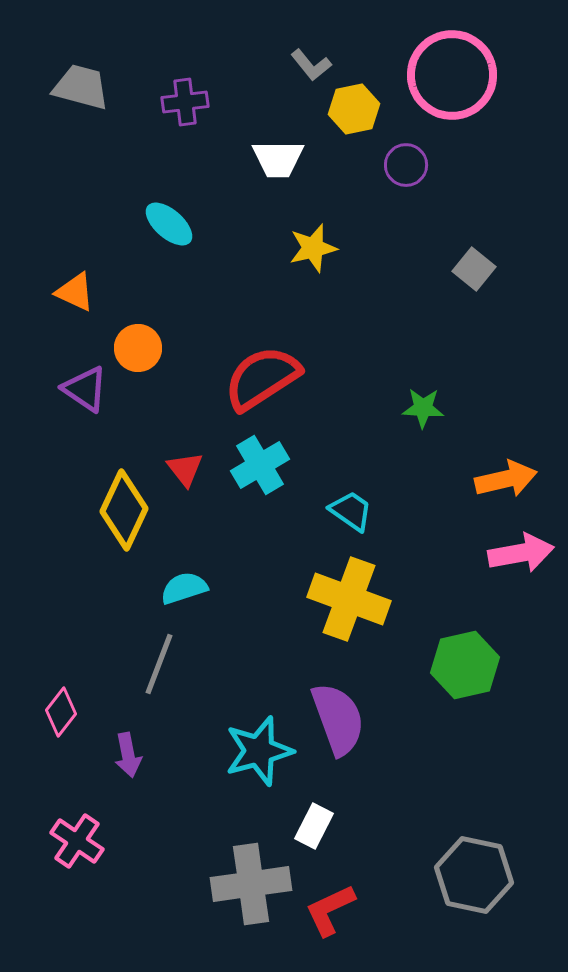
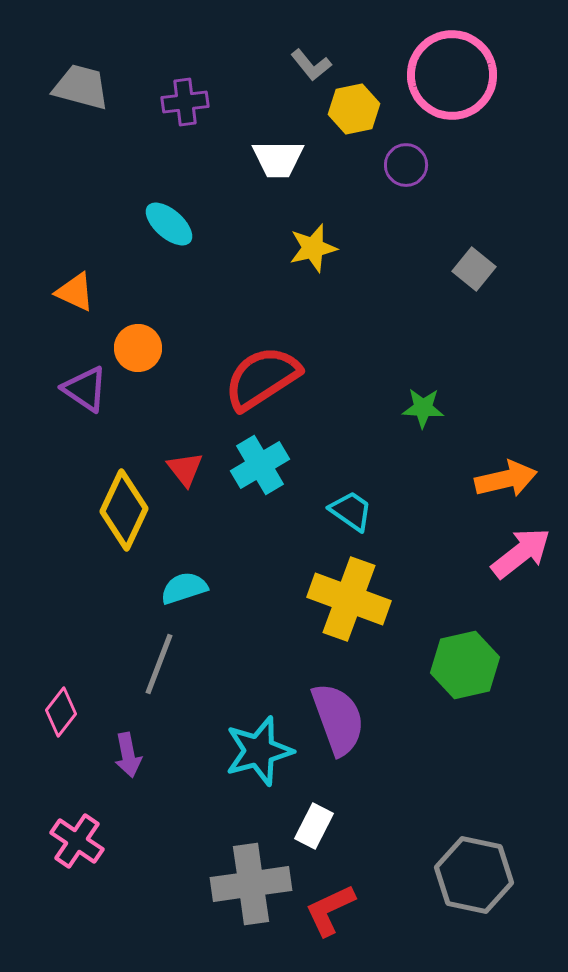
pink arrow: rotated 28 degrees counterclockwise
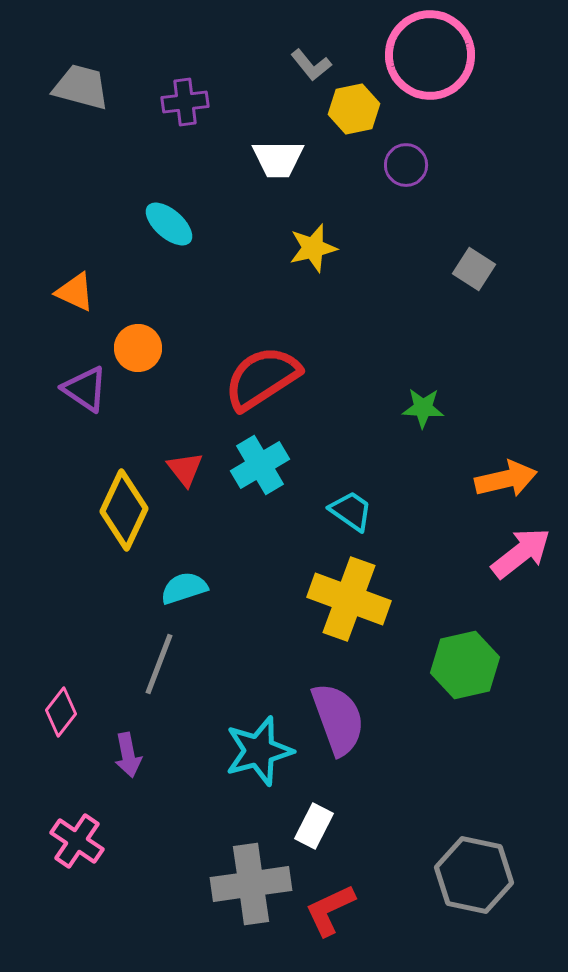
pink circle: moved 22 px left, 20 px up
gray square: rotated 6 degrees counterclockwise
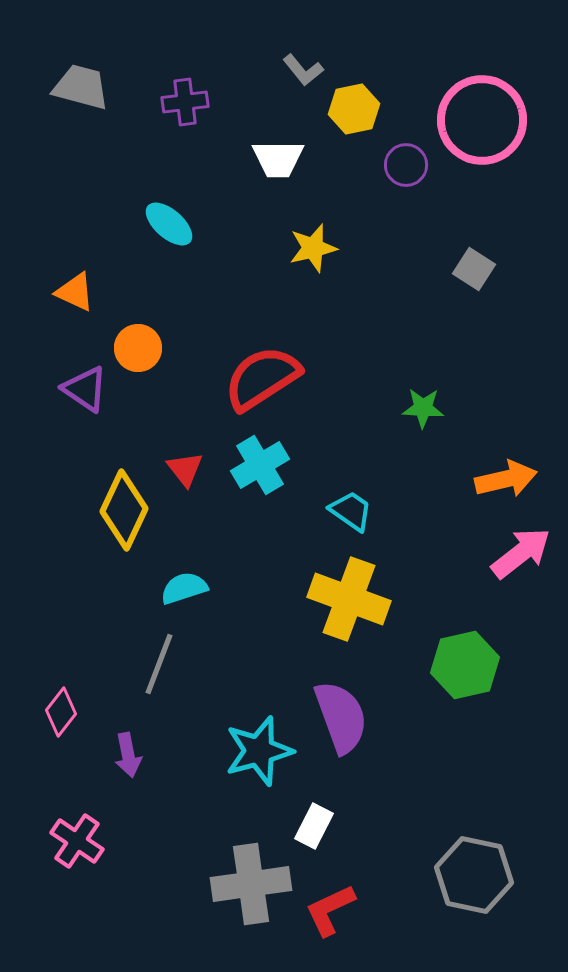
pink circle: moved 52 px right, 65 px down
gray L-shape: moved 8 px left, 5 px down
purple semicircle: moved 3 px right, 2 px up
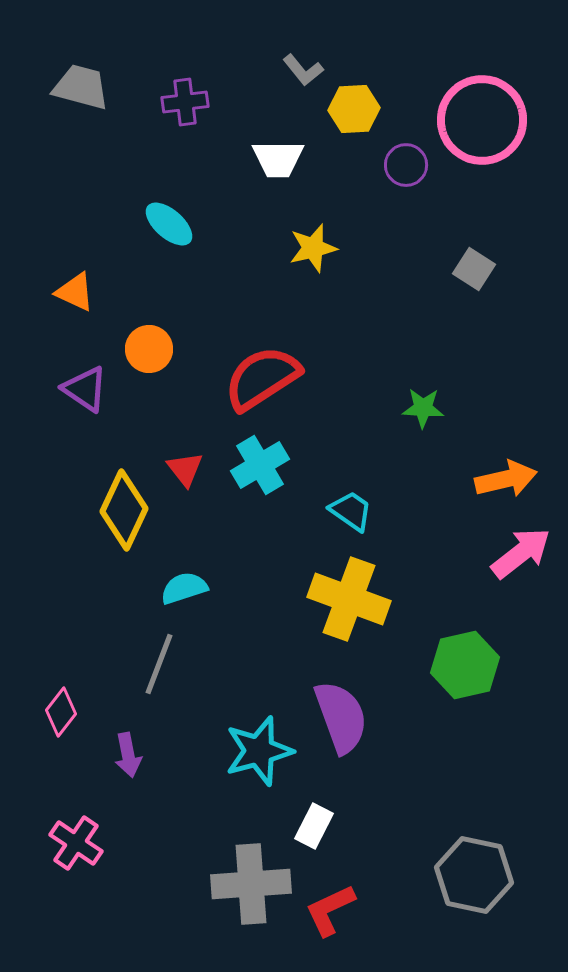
yellow hexagon: rotated 9 degrees clockwise
orange circle: moved 11 px right, 1 px down
pink cross: moved 1 px left, 2 px down
gray cross: rotated 4 degrees clockwise
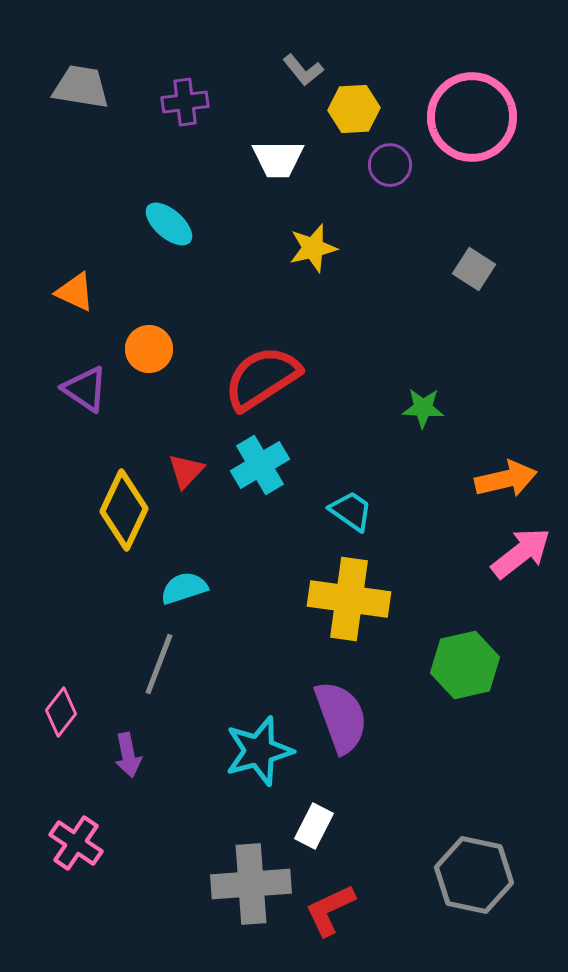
gray trapezoid: rotated 6 degrees counterclockwise
pink circle: moved 10 px left, 3 px up
purple circle: moved 16 px left
red triangle: moved 1 px right, 2 px down; rotated 21 degrees clockwise
yellow cross: rotated 12 degrees counterclockwise
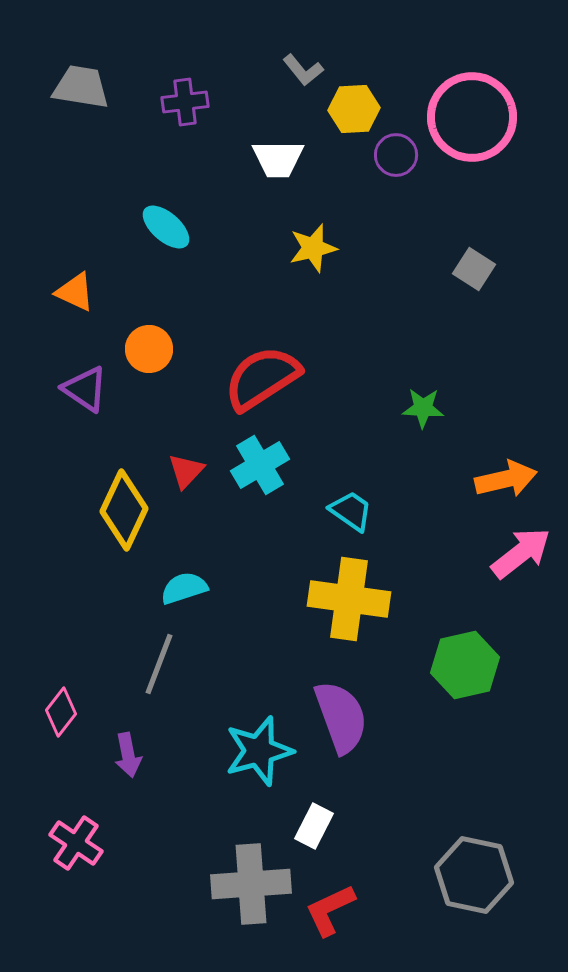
purple circle: moved 6 px right, 10 px up
cyan ellipse: moved 3 px left, 3 px down
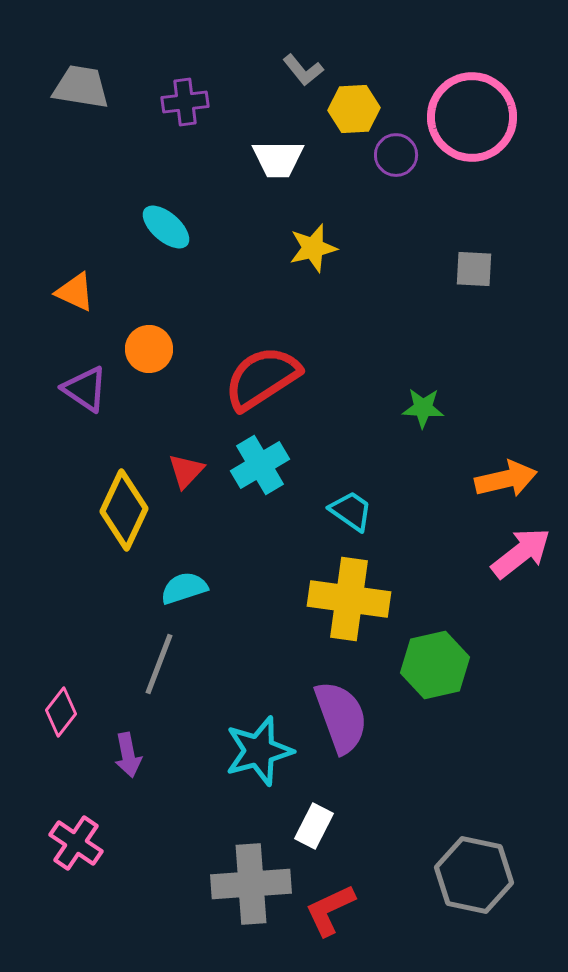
gray square: rotated 30 degrees counterclockwise
green hexagon: moved 30 px left
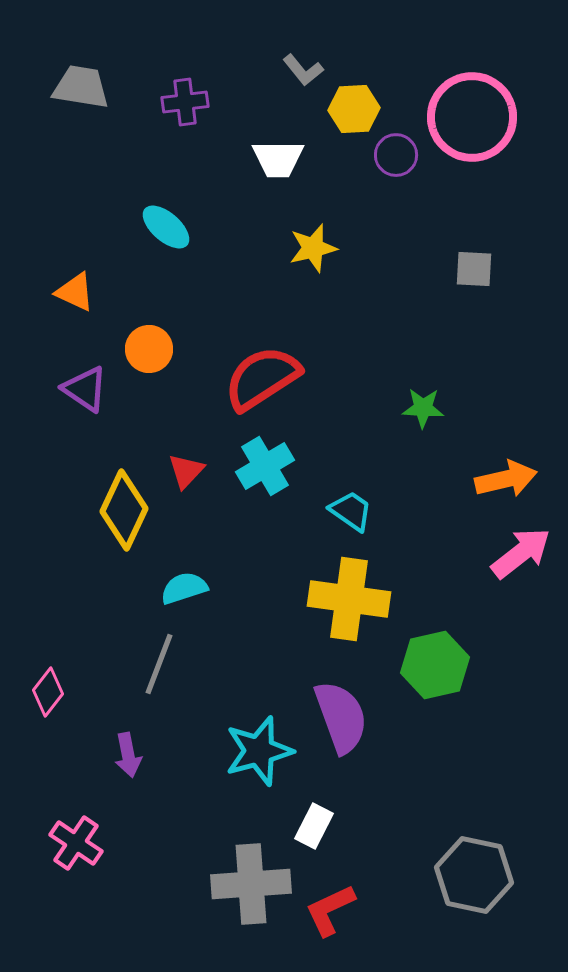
cyan cross: moved 5 px right, 1 px down
pink diamond: moved 13 px left, 20 px up
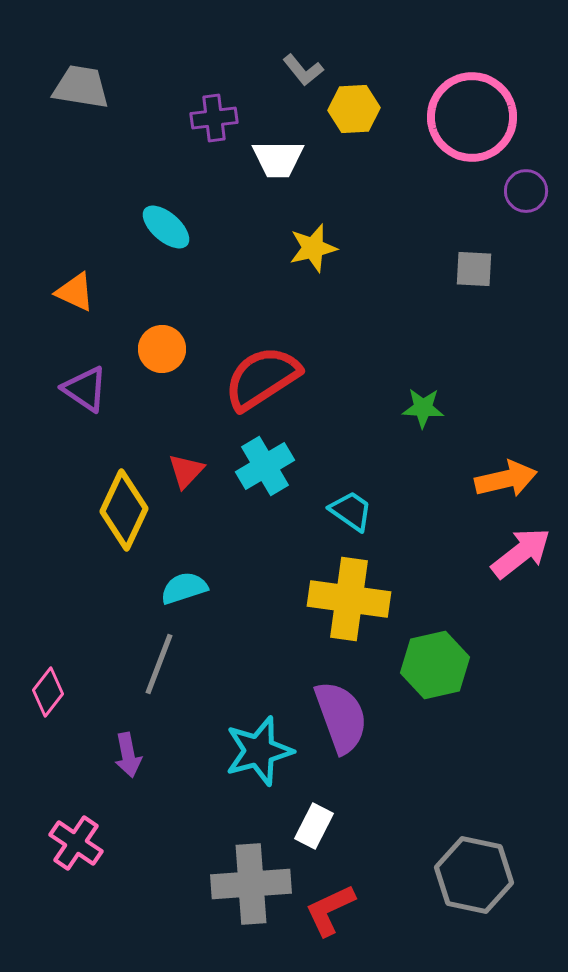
purple cross: moved 29 px right, 16 px down
purple circle: moved 130 px right, 36 px down
orange circle: moved 13 px right
